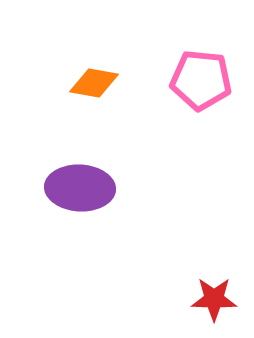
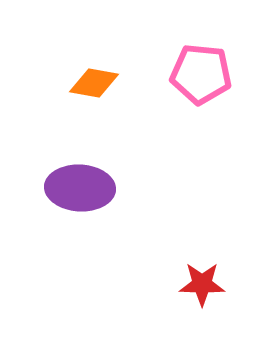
pink pentagon: moved 6 px up
red star: moved 12 px left, 15 px up
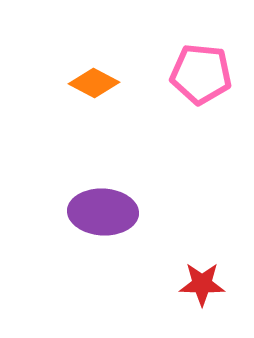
orange diamond: rotated 18 degrees clockwise
purple ellipse: moved 23 px right, 24 px down
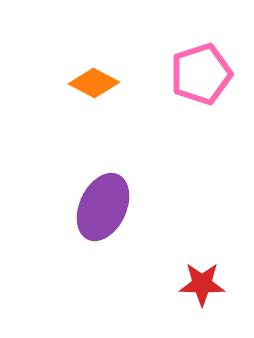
pink pentagon: rotated 24 degrees counterclockwise
purple ellipse: moved 5 px up; rotated 68 degrees counterclockwise
